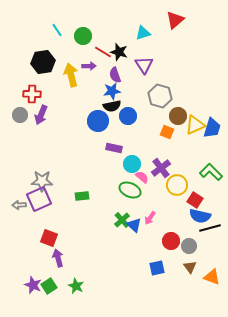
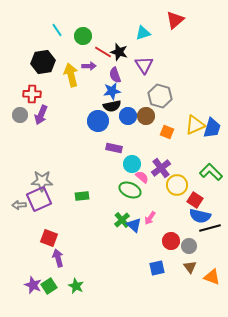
brown circle at (178, 116): moved 32 px left
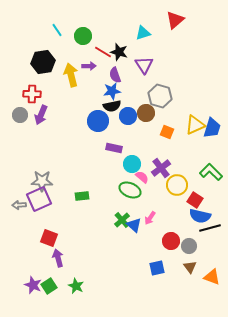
brown circle at (146, 116): moved 3 px up
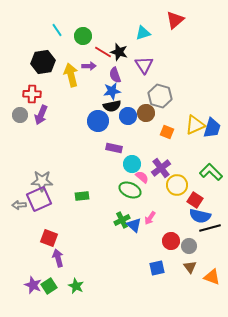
green cross at (122, 220): rotated 14 degrees clockwise
